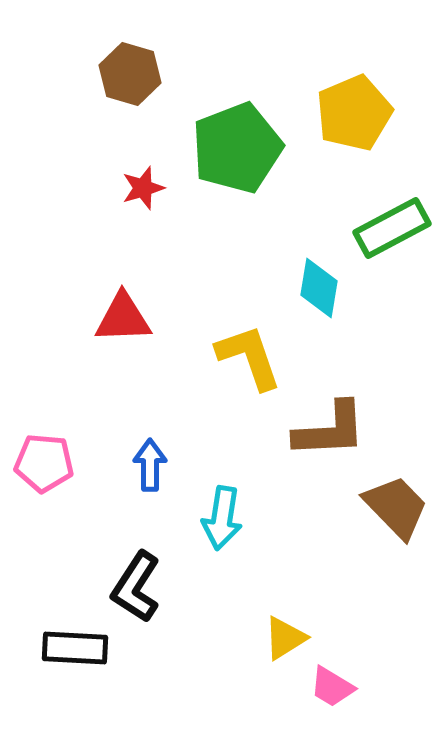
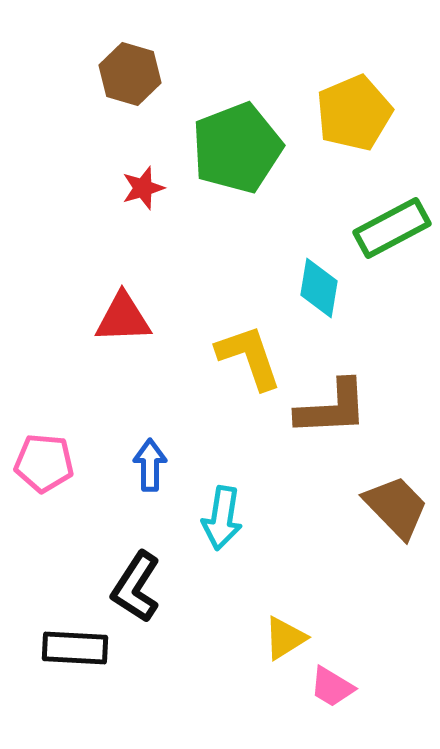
brown L-shape: moved 2 px right, 22 px up
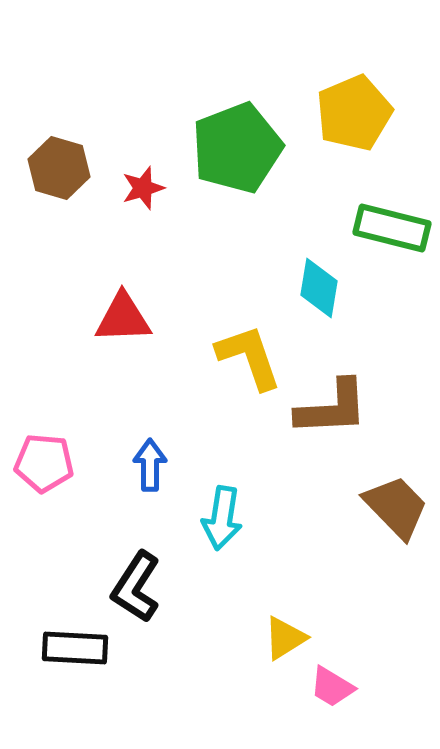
brown hexagon: moved 71 px left, 94 px down
green rectangle: rotated 42 degrees clockwise
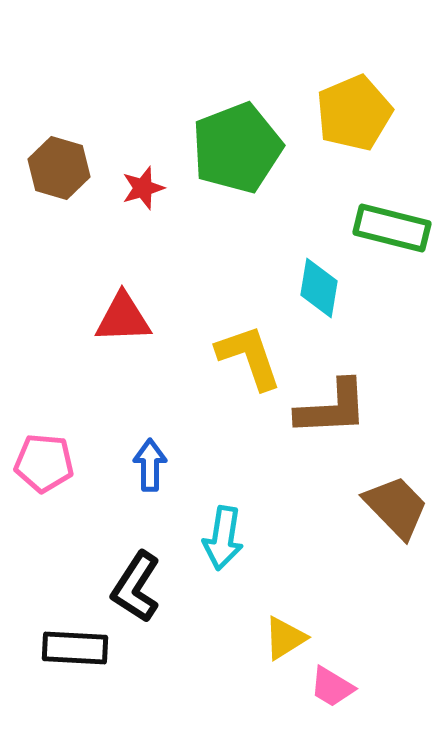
cyan arrow: moved 1 px right, 20 px down
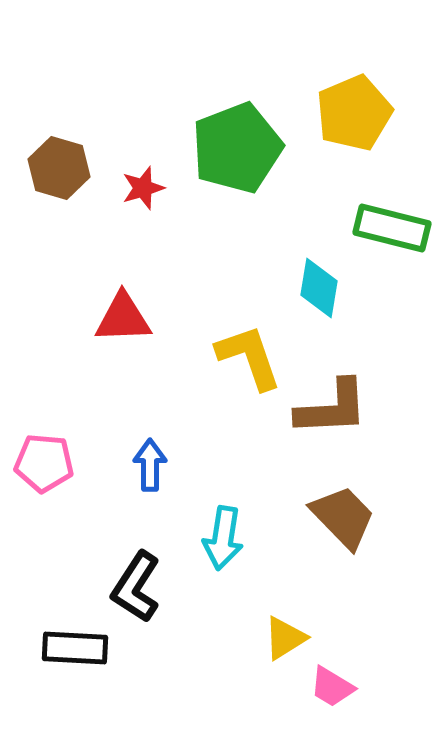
brown trapezoid: moved 53 px left, 10 px down
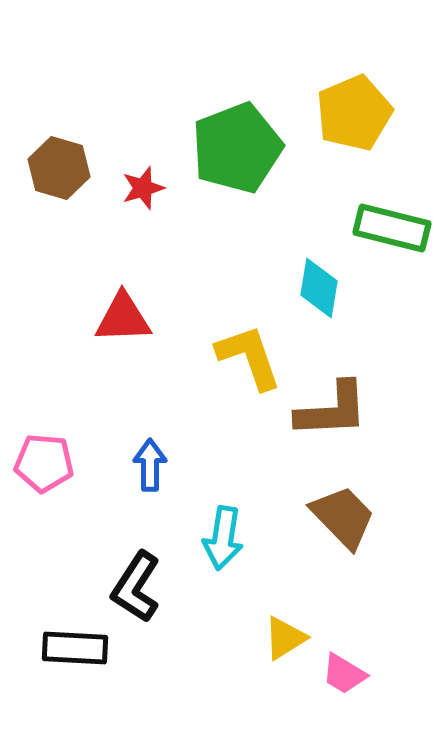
brown L-shape: moved 2 px down
pink trapezoid: moved 12 px right, 13 px up
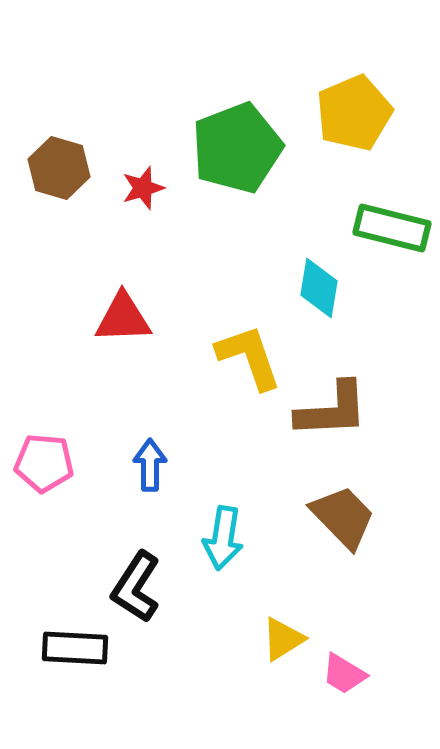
yellow triangle: moved 2 px left, 1 px down
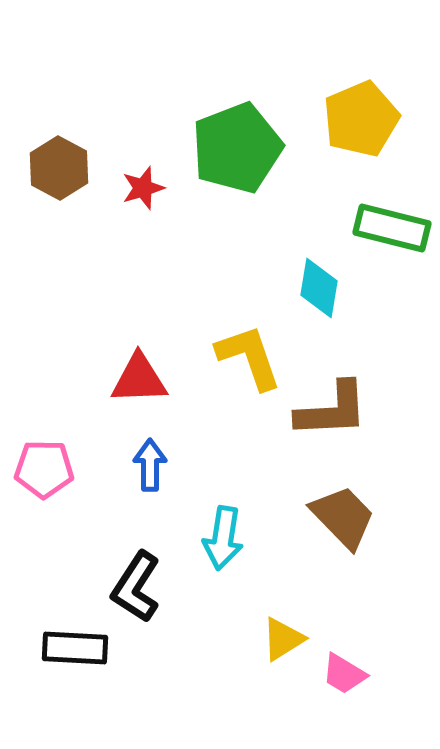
yellow pentagon: moved 7 px right, 6 px down
brown hexagon: rotated 12 degrees clockwise
red triangle: moved 16 px right, 61 px down
pink pentagon: moved 6 px down; rotated 4 degrees counterclockwise
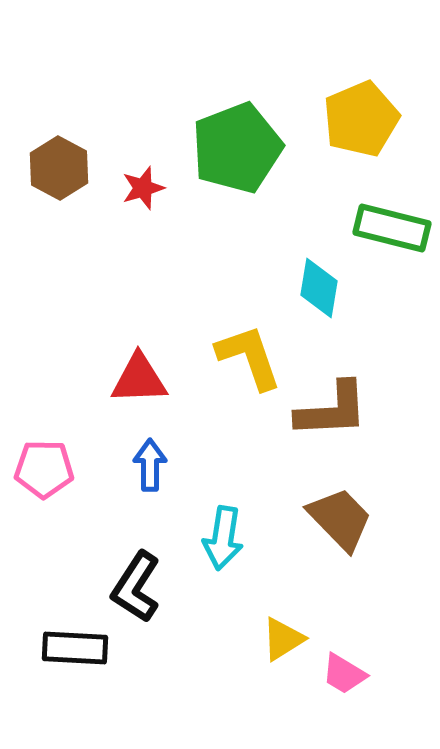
brown trapezoid: moved 3 px left, 2 px down
